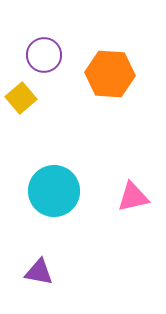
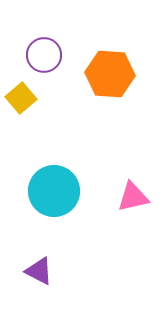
purple triangle: moved 1 px up; rotated 16 degrees clockwise
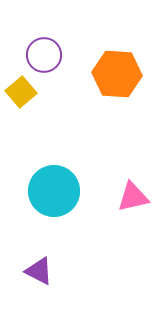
orange hexagon: moved 7 px right
yellow square: moved 6 px up
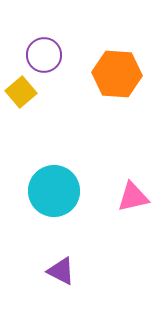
purple triangle: moved 22 px right
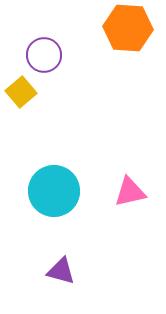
orange hexagon: moved 11 px right, 46 px up
pink triangle: moved 3 px left, 5 px up
purple triangle: rotated 12 degrees counterclockwise
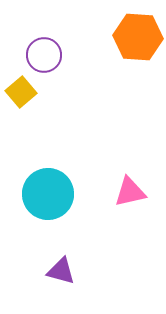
orange hexagon: moved 10 px right, 9 px down
cyan circle: moved 6 px left, 3 px down
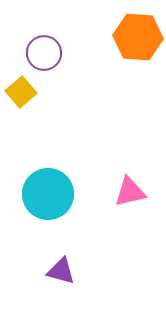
purple circle: moved 2 px up
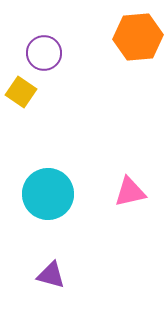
orange hexagon: rotated 9 degrees counterclockwise
yellow square: rotated 16 degrees counterclockwise
purple triangle: moved 10 px left, 4 px down
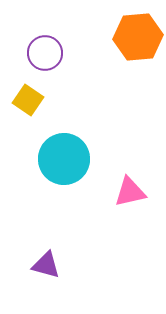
purple circle: moved 1 px right
yellow square: moved 7 px right, 8 px down
cyan circle: moved 16 px right, 35 px up
purple triangle: moved 5 px left, 10 px up
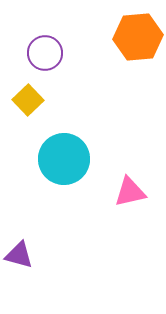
yellow square: rotated 12 degrees clockwise
purple triangle: moved 27 px left, 10 px up
